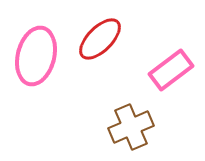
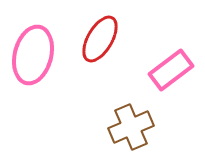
red ellipse: rotated 15 degrees counterclockwise
pink ellipse: moved 3 px left, 1 px up
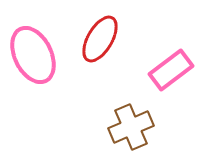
pink ellipse: rotated 40 degrees counterclockwise
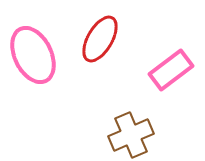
brown cross: moved 8 px down
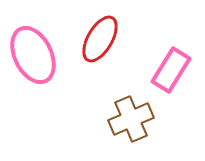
pink rectangle: rotated 21 degrees counterclockwise
brown cross: moved 16 px up
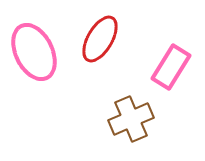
pink ellipse: moved 1 px right, 3 px up
pink rectangle: moved 3 px up
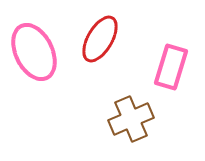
pink rectangle: rotated 15 degrees counterclockwise
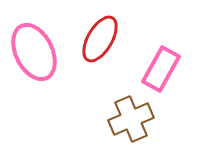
pink rectangle: moved 10 px left, 2 px down; rotated 12 degrees clockwise
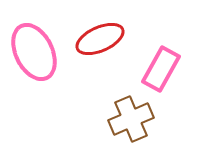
red ellipse: rotated 36 degrees clockwise
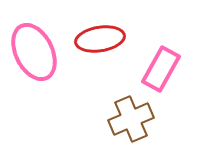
red ellipse: rotated 15 degrees clockwise
